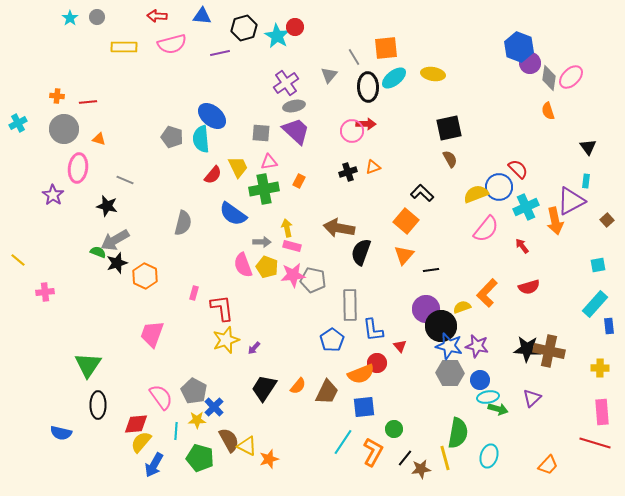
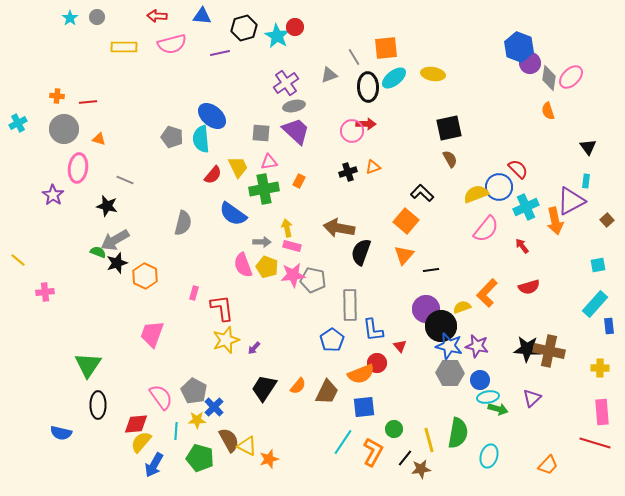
gray triangle at (329, 75): rotated 30 degrees clockwise
yellow line at (445, 458): moved 16 px left, 18 px up
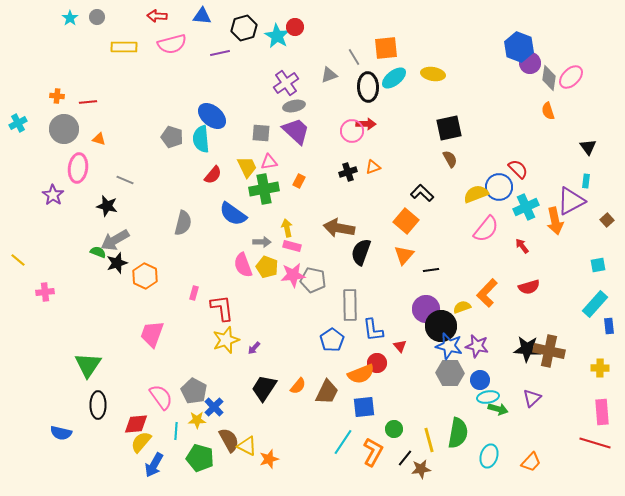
yellow trapezoid at (238, 167): moved 9 px right
orange trapezoid at (548, 465): moved 17 px left, 3 px up
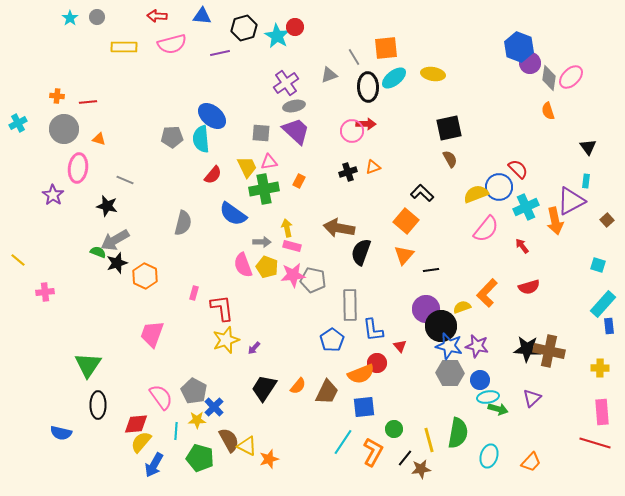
gray pentagon at (172, 137): rotated 20 degrees counterclockwise
cyan square at (598, 265): rotated 28 degrees clockwise
cyan rectangle at (595, 304): moved 8 px right
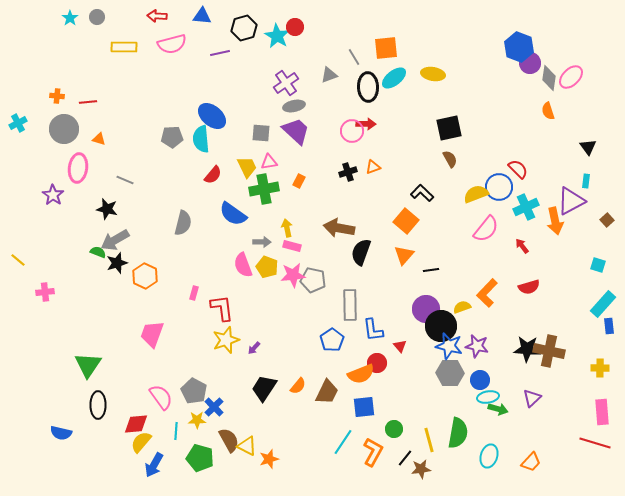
black star at (107, 206): moved 3 px down
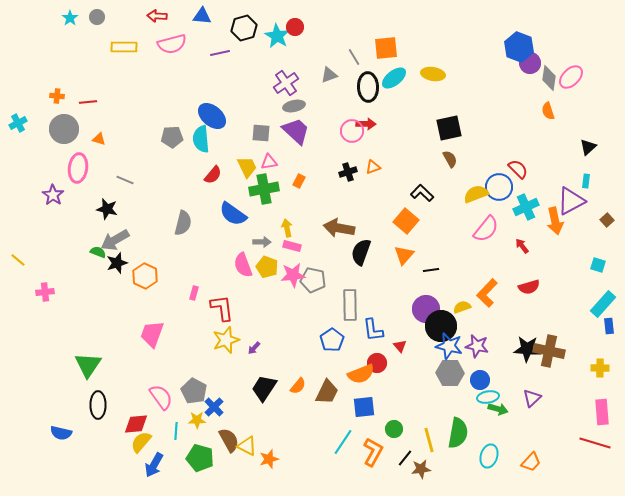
black triangle at (588, 147): rotated 24 degrees clockwise
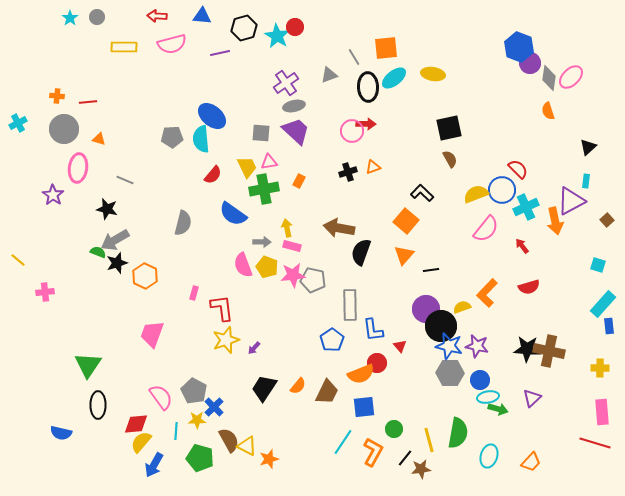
blue circle at (499, 187): moved 3 px right, 3 px down
